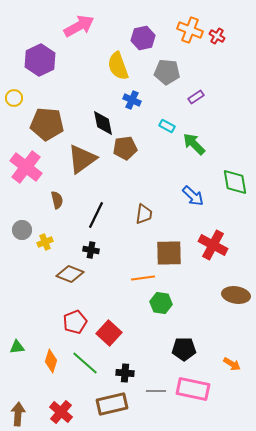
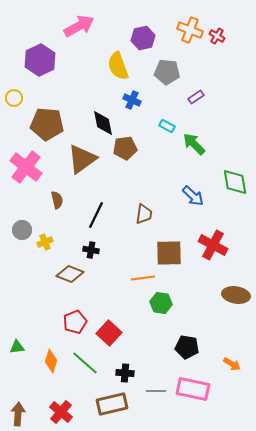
black pentagon at (184, 349): moved 3 px right, 2 px up; rotated 10 degrees clockwise
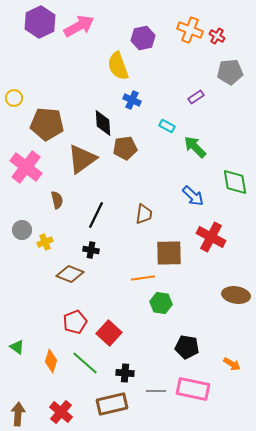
purple hexagon at (40, 60): moved 38 px up
gray pentagon at (167, 72): moved 63 px right; rotated 10 degrees counterclockwise
black diamond at (103, 123): rotated 8 degrees clockwise
green arrow at (194, 144): moved 1 px right, 3 px down
red cross at (213, 245): moved 2 px left, 8 px up
green triangle at (17, 347): rotated 42 degrees clockwise
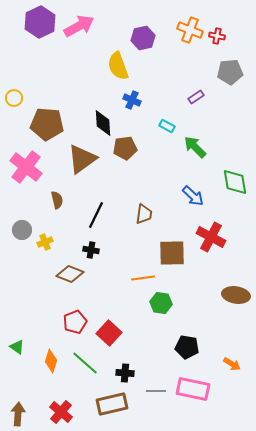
red cross at (217, 36): rotated 21 degrees counterclockwise
brown square at (169, 253): moved 3 px right
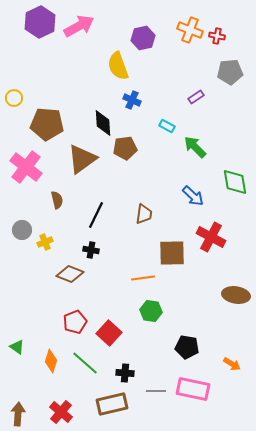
green hexagon at (161, 303): moved 10 px left, 8 px down
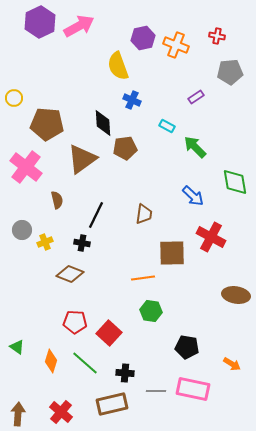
orange cross at (190, 30): moved 14 px left, 15 px down
black cross at (91, 250): moved 9 px left, 7 px up
red pentagon at (75, 322): rotated 25 degrees clockwise
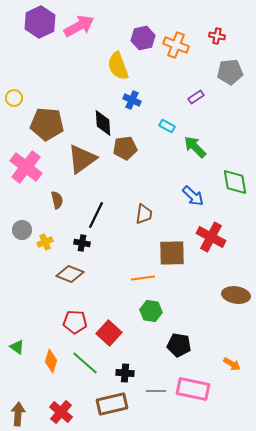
black pentagon at (187, 347): moved 8 px left, 2 px up
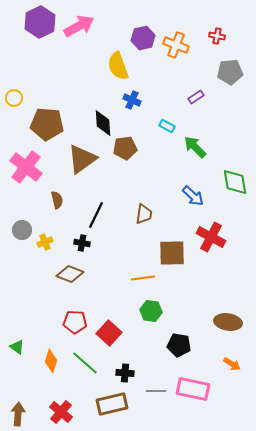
brown ellipse at (236, 295): moved 8 px left, 27 px down
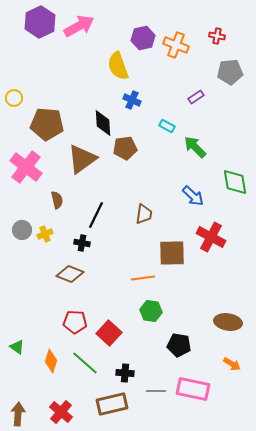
yellow cross at (45, 242): moved 8 px up
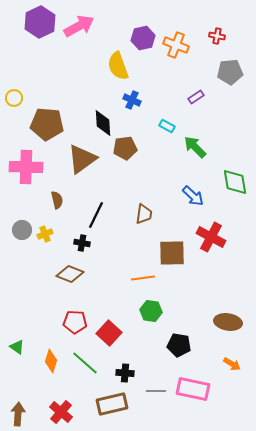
pink cross at (26, 167): rotated 36 degrees counterclockwise
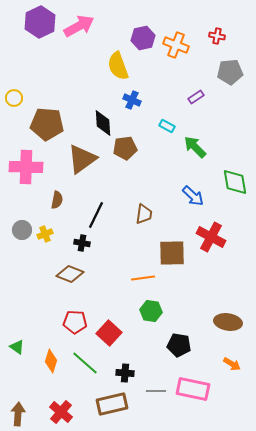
brown semicircle at (57, 200): rotated 24 degrees clockwise
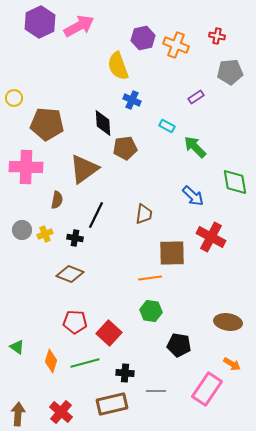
brown triangle at (82, 159): moved 2 px right, 10 px down
black cross at (82, 243): moved 7 px left, 5 px up
orange line at (143, 278): moved 7 px right
green line at (85, 363): rotated 56 degrees counterclockwise
pink rectangle at (193, 389): moved 14 px right; rotated 68 degrees counterclockwise
